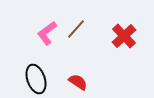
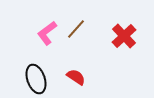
red semicircle: moved 2 px left, 5 px up
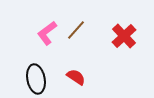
brown line: moved 1 px down
black ellipse: rotated 8 degrees clockwise
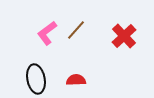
red semicircle: moved 3 px down; rotated 36 degrees counterclockwise
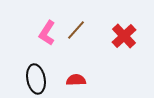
pink L-shape: rotated 20 degrees counterclockwise
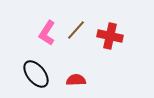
red cross: moved 14 px left; rotated 35 degrees counterclockwise
black ellipse: moved 5 px up; rotated 28 degrees counterclockwise
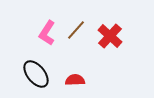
red cross: rotated 30 degrees clockwise
red semicircle: moved 1 px left
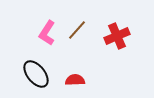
brown line: moved 1 px right
red cross: moved 7 px right; rotated 25 degrees clockwise
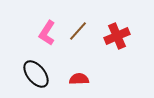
brown line: moved 1 px right, 1 px down
red semicircle: moved 4 px right, 1 px up
